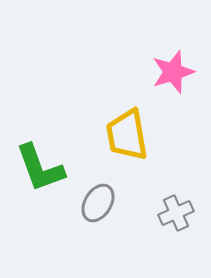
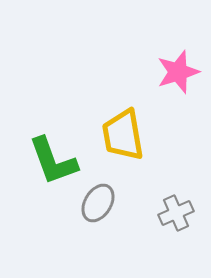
pink star: moved 5 px right
yellow trapezoid: moved 4 px left
green L-shape: moved 13 px right, 7 px up
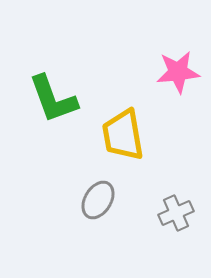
pink star: rotated 12 degrees clockwise
green L-shape: moved 62 px up
gray ellipse: moved 3 px up
